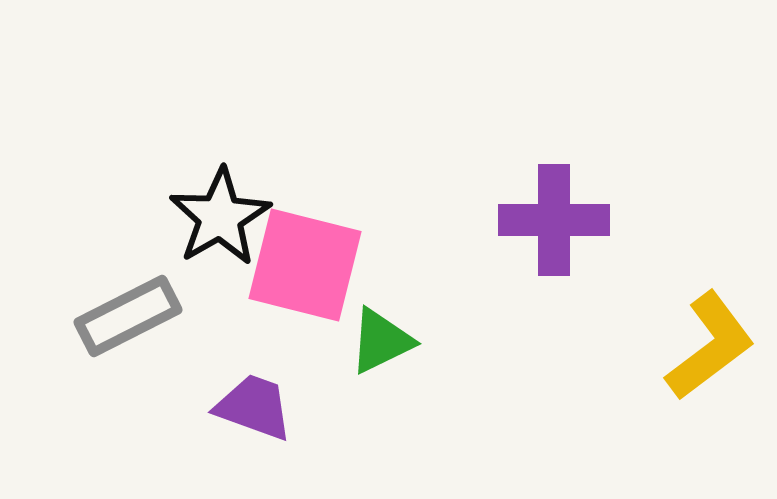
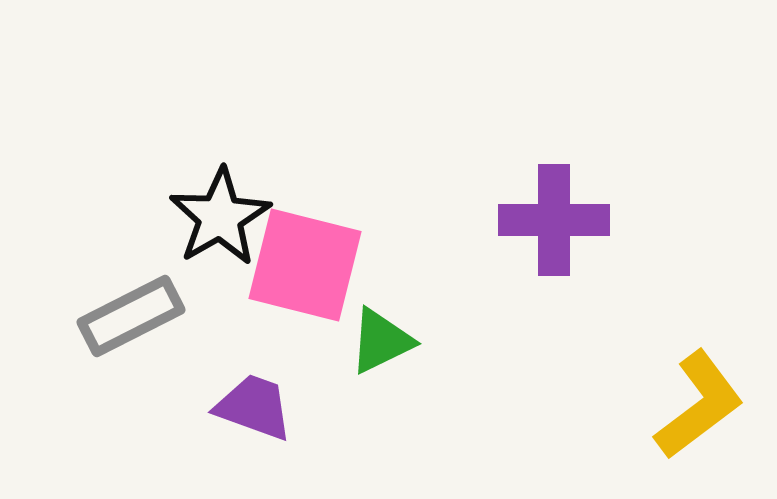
gray rectangle: moved 3 px right
yellow L-shape: moved 11 px left, 59 px down
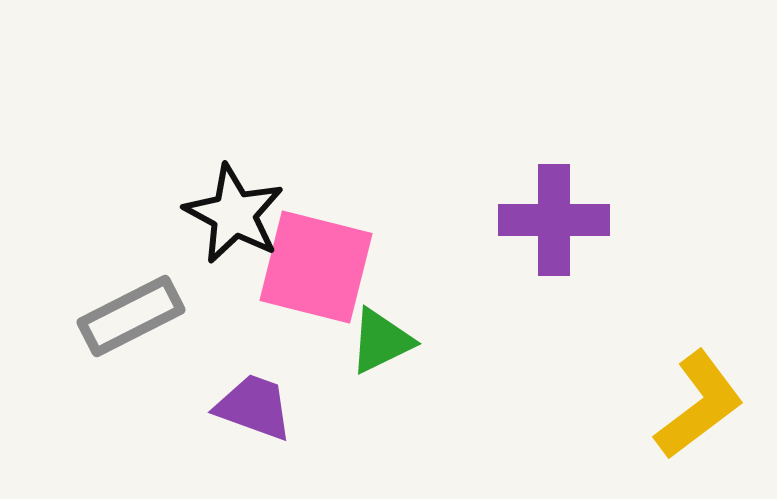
black star: moved 14 px right, 3 px up; rotated 14 degrees counterclockwise
pink square: moved 11 px right, 2 px down
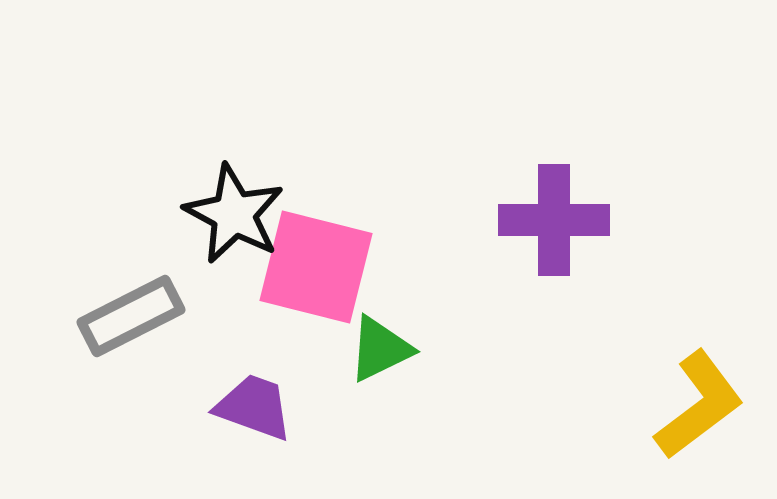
green triangle: moved 1 px left, 8 px down
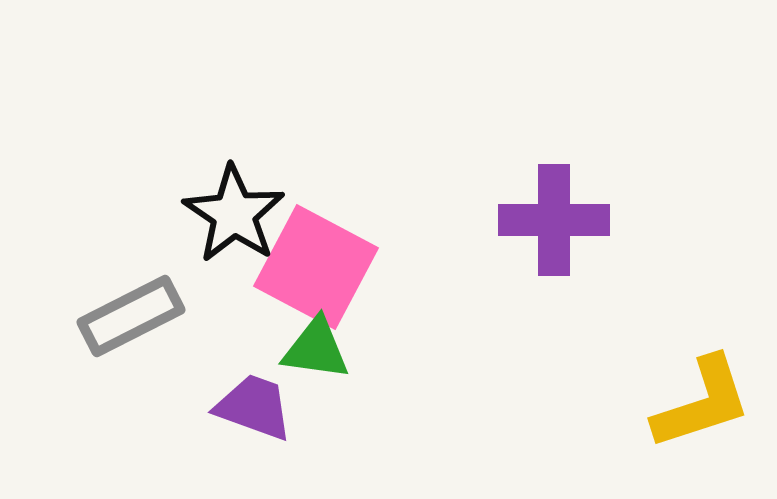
black star: rotated 6 degrees clockwise
pink square: rotated 14 degrees clockwise
green triangle: moved 64 px left; rotated 34 degrees clockwise
yellow L-shape: moved 3 px right, 2 px up; rotated 19 degrees clockwise
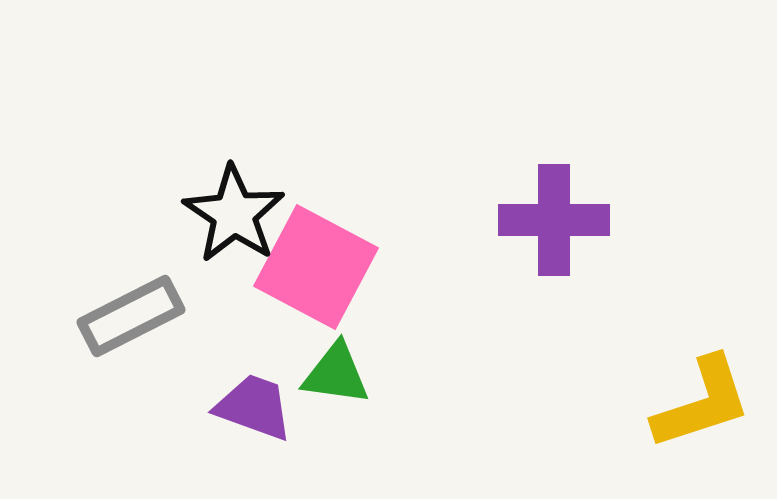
green triangle: moved 20 px right, 25 px down
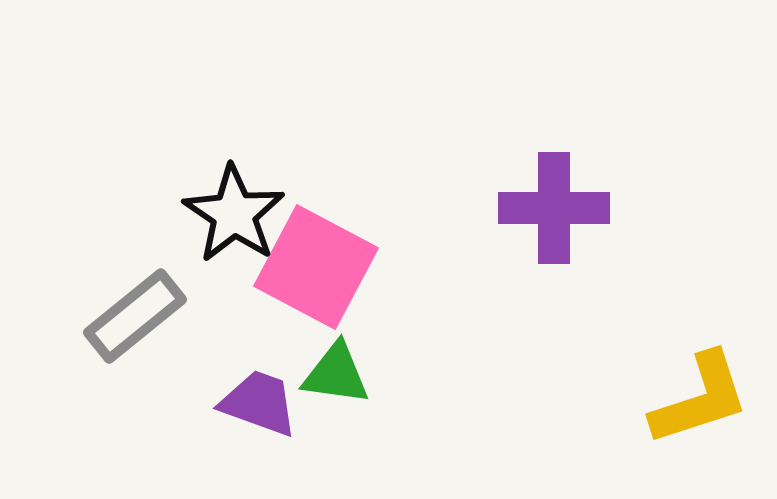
purple cross: moved 12 px up
gray rectangle: moved 4 px right; rotated 12 degrees counterclockwise
yellow L-shape: moved 2 px left, 4 px up
purple trapezoid: moved 5 px right, 4 px up
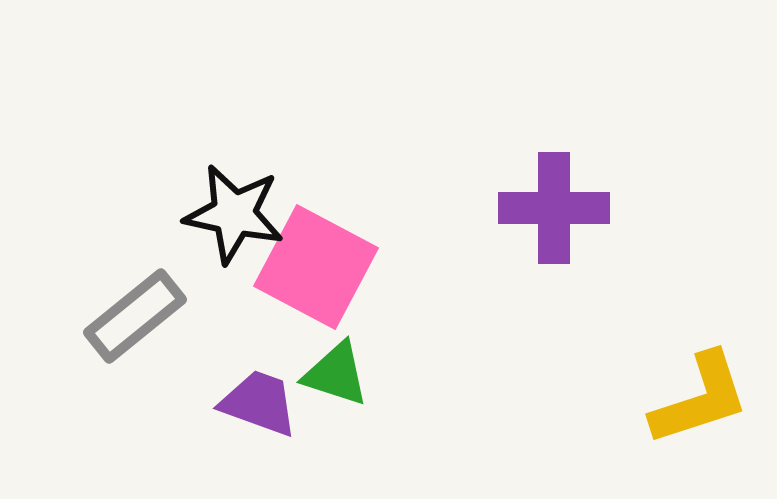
black star: rotated 22 degrees counterclockwise
green triangle: rotated 10 degrees clockwise
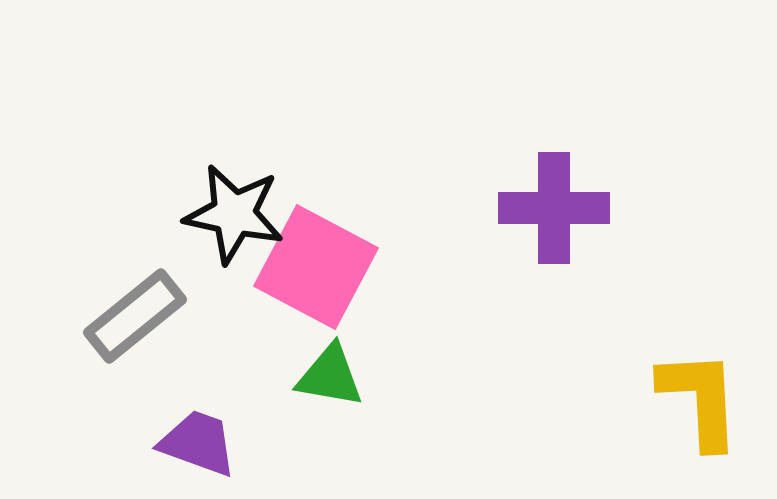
green triangle: moved 6 px left, 2 px down; rotated 8 degrees counterclockwise
yellow L-shape: rotated 75 degrees counterclockwise
purple trapezoid: moved 61 px left, 40 px down
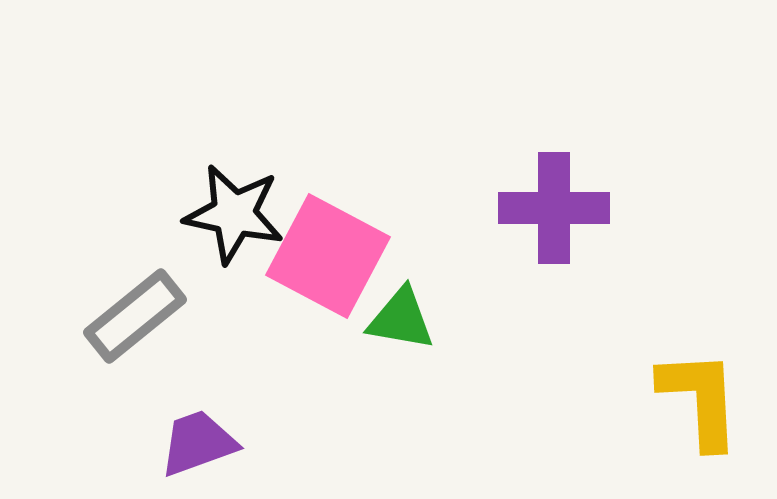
pink square: moved 12 px right, 11 px up
green triangle: moved 71 px right, 57 px up
purple trapezoid: rotated 40 degrees counterclockwise
